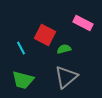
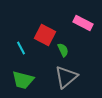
green semicircle: moved 1 px left, 1 px down; rotated 80 degrees clockwise
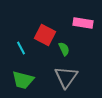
pink rectangle: rotated 18 degrees counterclockwise
green semicircle: moved 1 px right, 1 px up
gray triangle: rotated 15 degrees counterclockwise
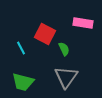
red square: moved 1 px up
green trapezoid: moved 2 px down
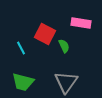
pink rectangle: moved 2 px left
green semicircle: moved 3 px up
gray triangle: moved 5 px down
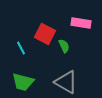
gray triangle: rotated 35 degrees counterclockwise
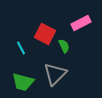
pink rectangle: rotated 36 degrees counterclockwise
gray triangle: moved 11 px left, 8 px up; rotated 45 degrees clockwise
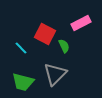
cyan line: rotated 16 degrees counterclockwise
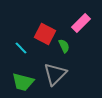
pink rectangle: rotated 18 degrees counterclockwise
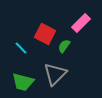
green semicircle: rotated 120 degrees counterclockwise
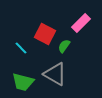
gray triangle: rotated 45 degrees counterclockwise
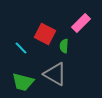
green semicircle: rotated 32 degrees counterclockwise
